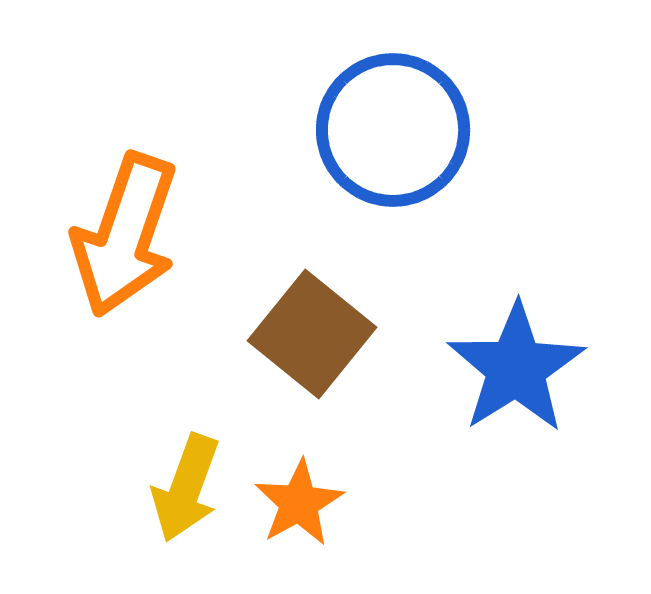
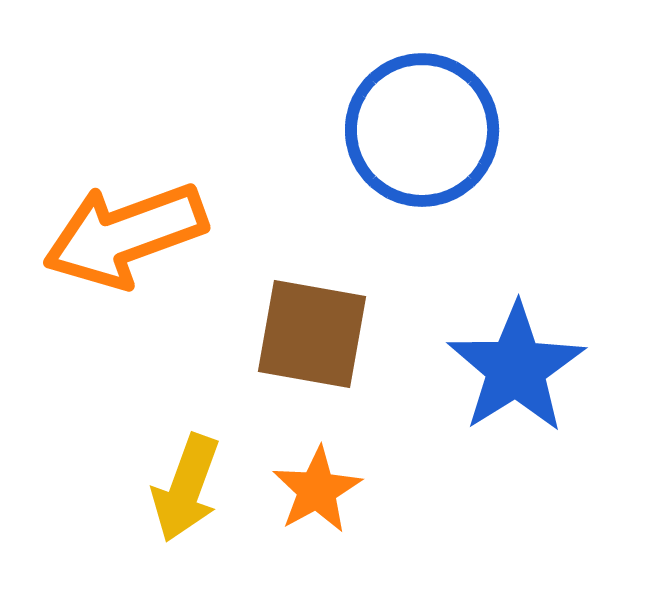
blue circle: moved 29 px right
orange arrow: rotated 51 degrees clockwise
brown square: rotated 29 degrees counterclockwise
orange star: moved 18 px right, 13 px up
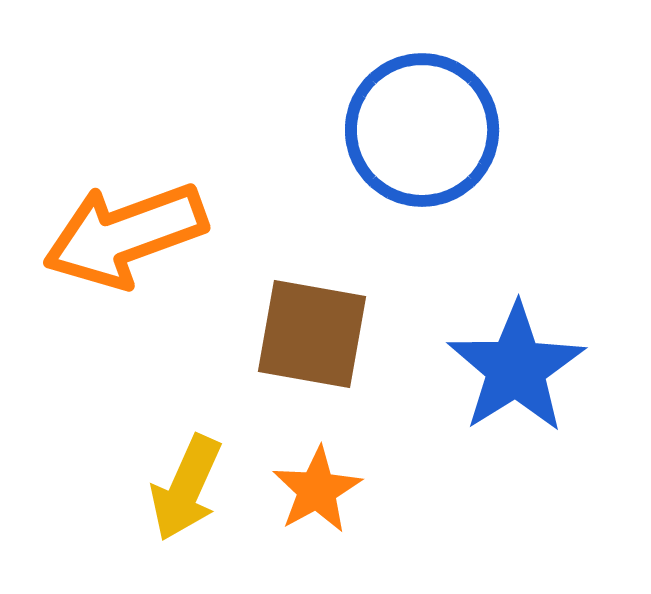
yellow arrow: rotated 4 degrees clockwise
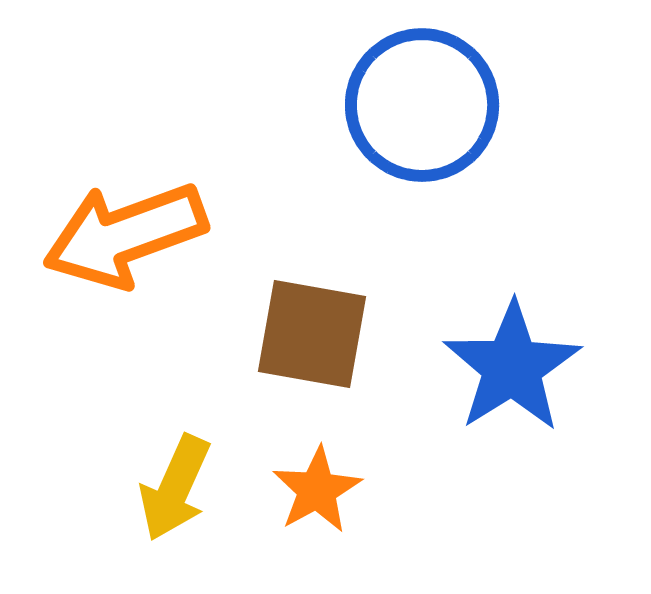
blue circle: moved 25 px up
blue star: moved 4 px left, 1 px up
yellow arrow: moved 11 px left
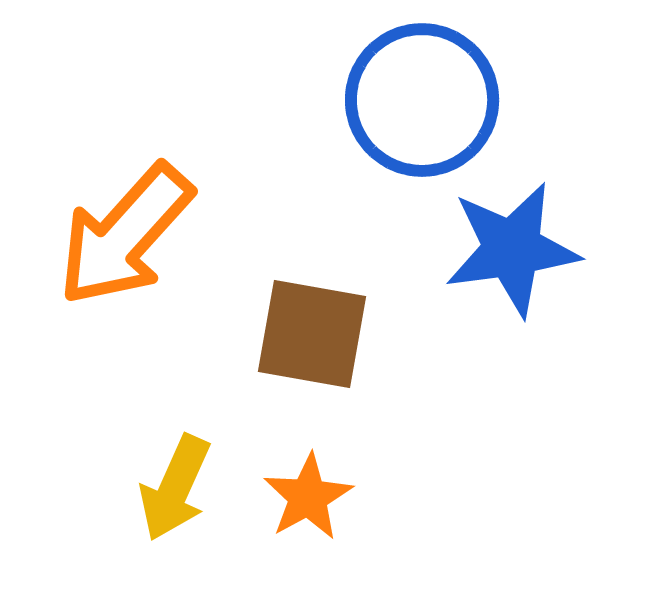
blue circle: moved 5 px up
orange arrow: rotated 28 degrees counterclockwise
blue star: moved 118 px up; rotated 24 degrees clockwise
orange star: moved 9 px left, 7 px down
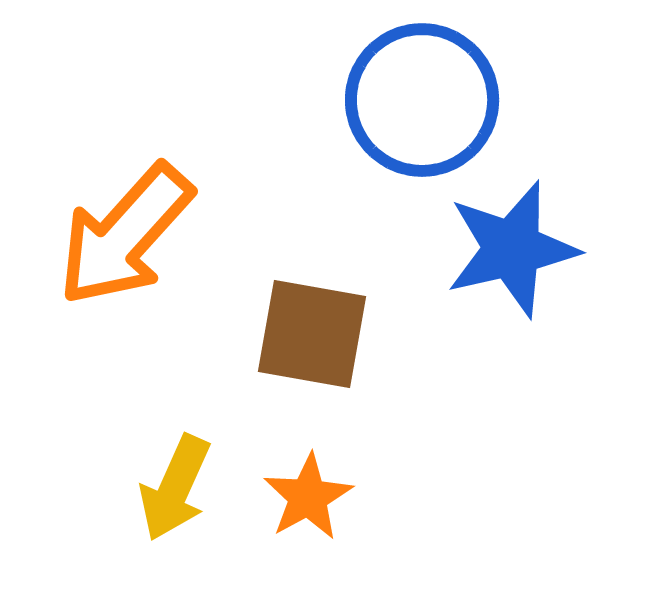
blue star: rotated 5 degrees counterclockwise
